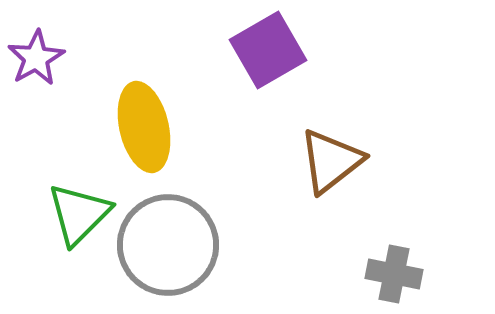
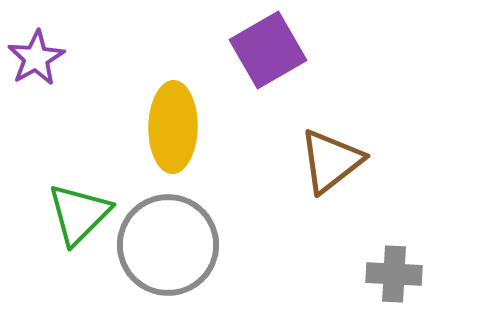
yellow ellipse: moved 29 px right; rotated 14 degrees clockwise
gray cross: rotated 8 degrees counterclockwise
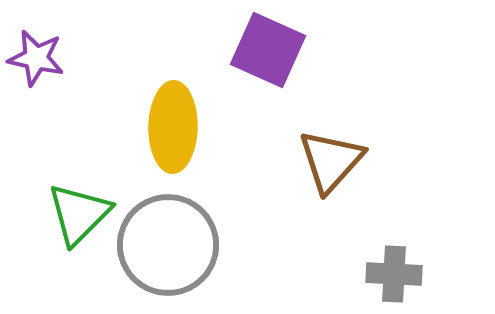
purple square: rotated 36 degrees counterclockwise
purple star: rotated 30 degrees counterclockwise
brown triangle: rotated 10 degrees counterclockwise
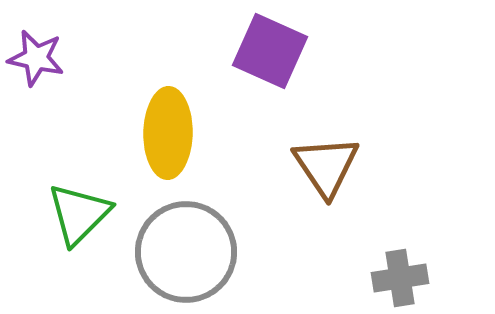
purple square: moved 2 px right, 1 px down
yellow ellipse: moved 5 px left, 6 px down
brown triangle: moved 5 px left, 5 px down; rotated 16 degrees counterclockwise
gray circle: moved 18 px right, 7 px down
gray cross: moved 6 px right, 4 px down; rotated 12 degrees counterclockwise
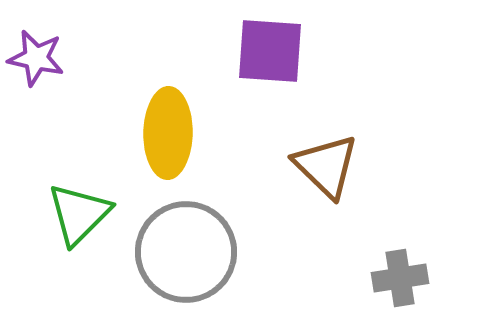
purple square: rotated 20 degrees counterclockwise
brown triangle: rotated 12 degrees counterclockwise
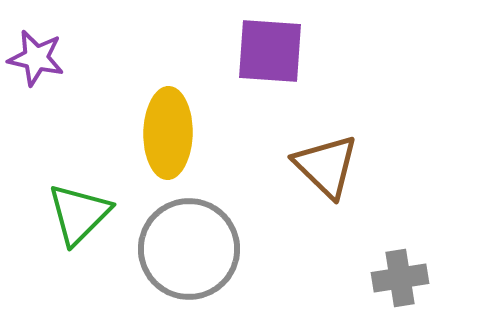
gray circle: moved 3 px right, 3 px up
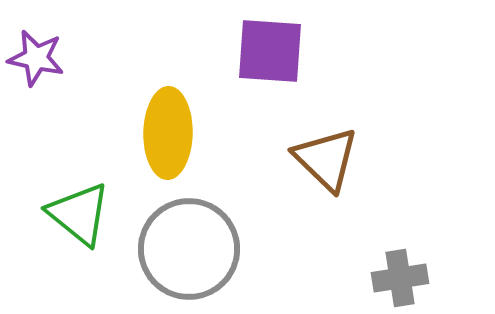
brown triangle: moved 7 px up
green triangle: rotated 36 degrees counterclockwise
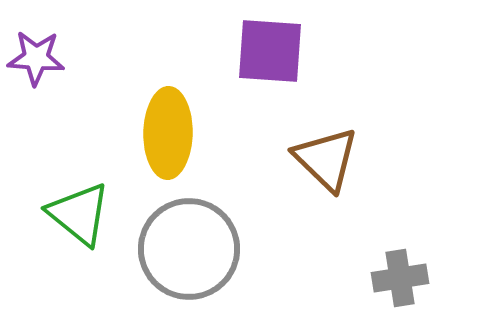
purple star: rotated 8 degrees counterclockwise
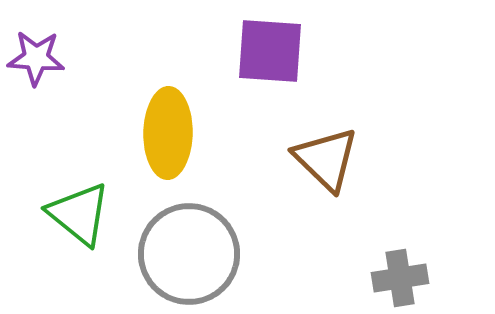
gray circle: moved 5 px down
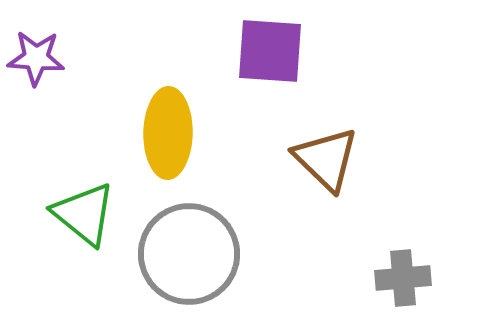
green triangle: moved 5 px right
gray cross: moved 3 px right; rotated 4 degrees clockwise
